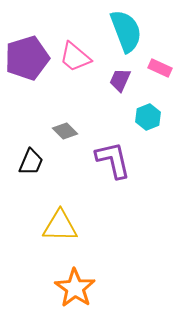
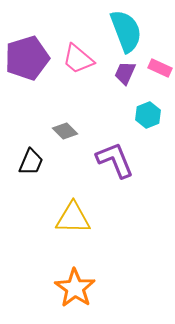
pink trapezoid: moved 3 px right, 2 px down
purple trapezoid: moved 5 px right, 7 px up
cyan hexagon: moved 2 px up
purple L-shape: moved 2 px right; rotated 9 degrees counterclockwise
yellow triangle: moved 13 px right, 8 px up
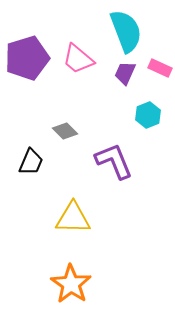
purple L-shape: moved 1 px left, 1 px down
orange star: moved 4 px left, 4 px up
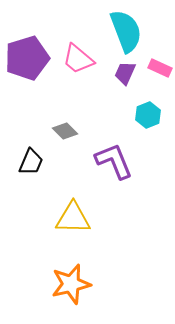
orange star: rotated 24 degrees clockwise
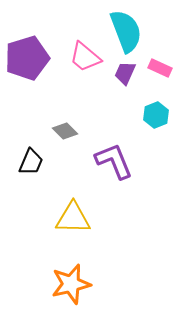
pink trapezoid: moved 7 px right, 2 px up
cyan hexagon: moved 8 px right
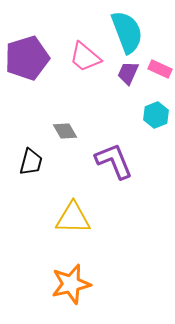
cyan semicircle: moved 1 px right, 1 px down
pink rectangle: moved 1 px down
purple trapezoid: moved 3 px right
gray diamond: rotated 15 degrees clockwise
black trapezoid: rotated 8 degrees counterclockwise
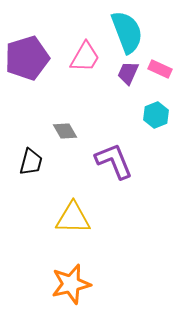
pink trapezoid: rotated 100 degrees counterclockwise
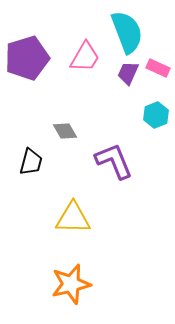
pink rectangle: moved 2 px left, 1 px up
